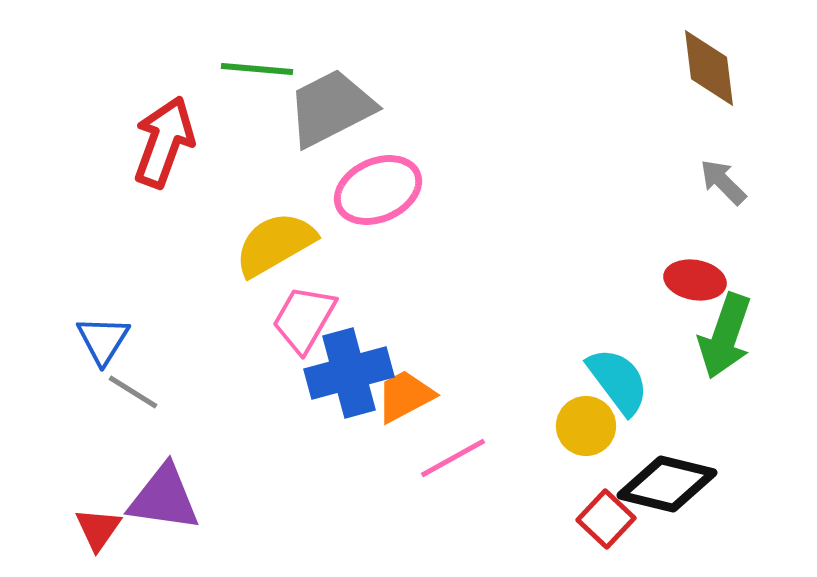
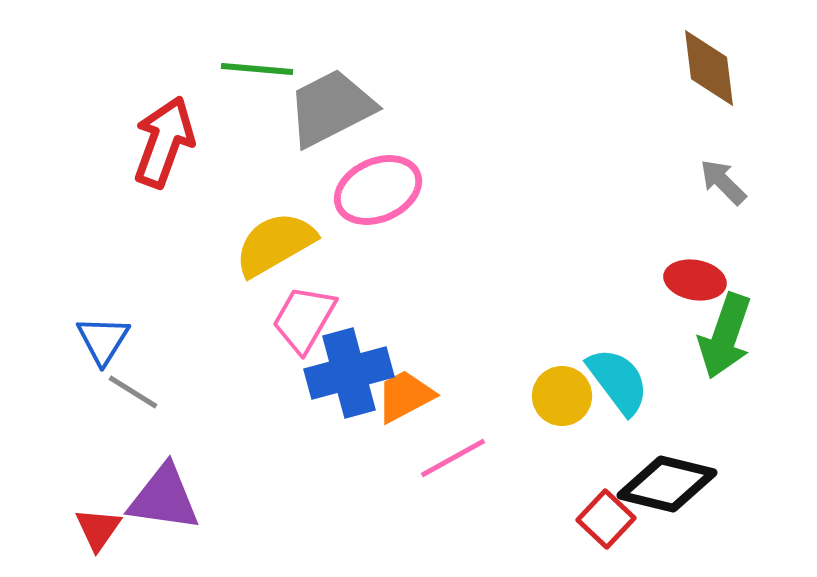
yellow circle: moved 24 px left, 30 px up
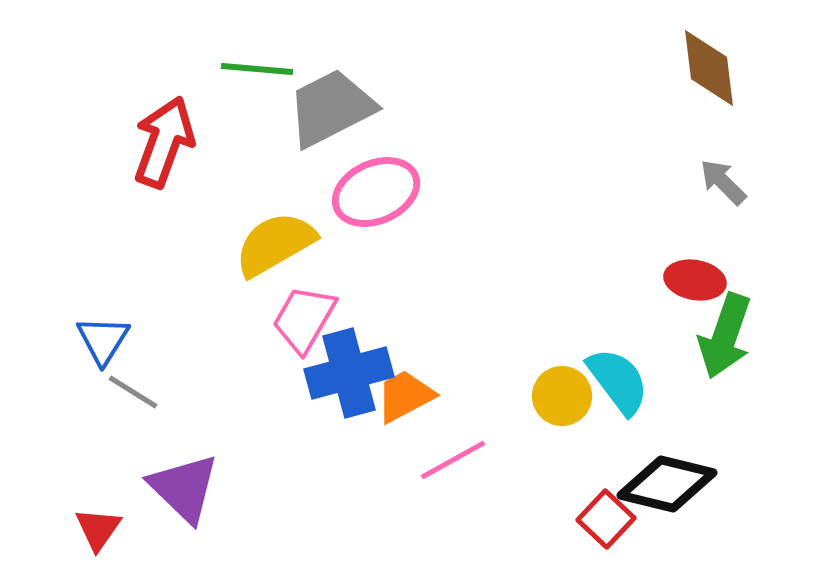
pink ellipse: moved 2 px left, 2 px down
pink line: moved 2 px down
purple triangle: moved 20 px right, 10 px up; rotated 36 degrees clockwise
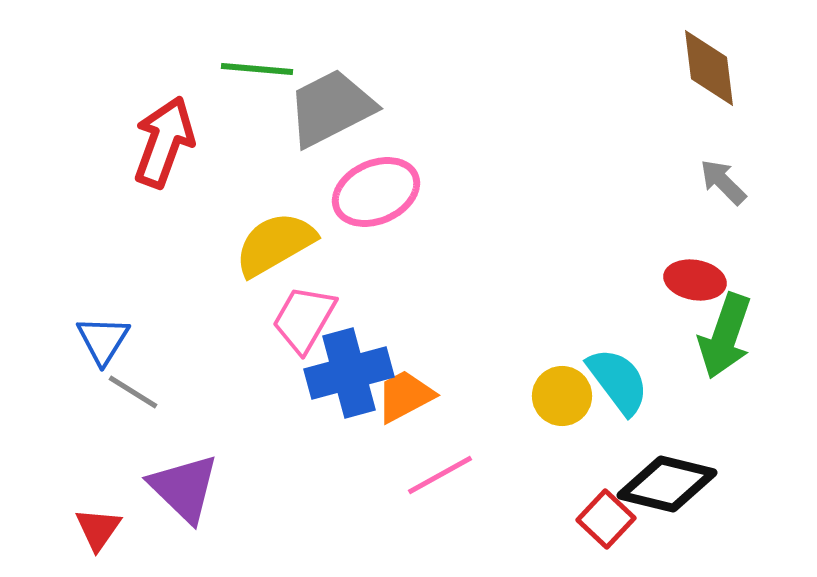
pink line: moved 13 px left, 15 px down
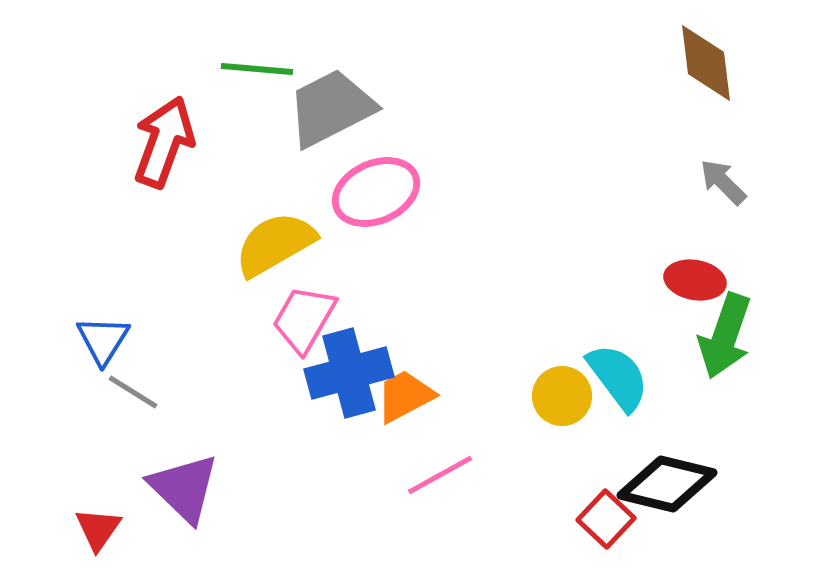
brown diamond: moved 3 px left, 5 px up
cyan semicircle: moved 4 px up
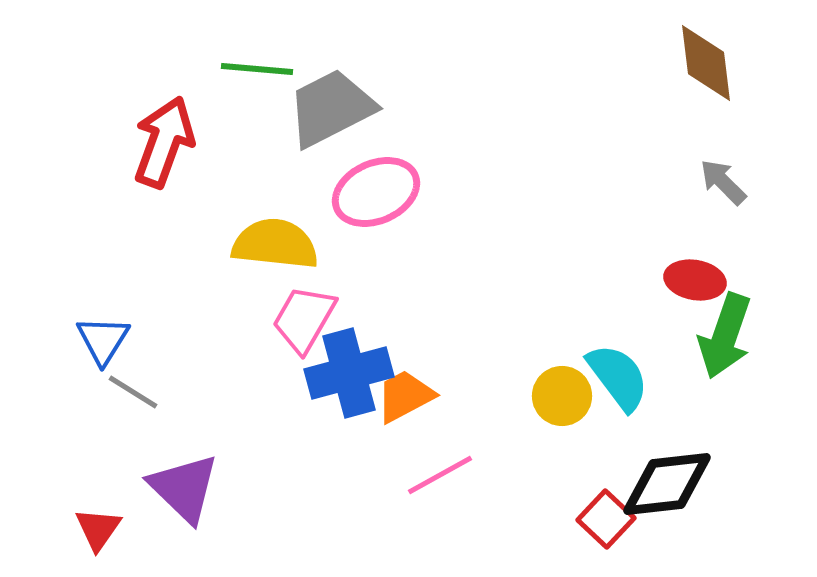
yellow semicircle: rotated 36 degrees clockwise
black diamond: rotated 20 degrees counterclockwise
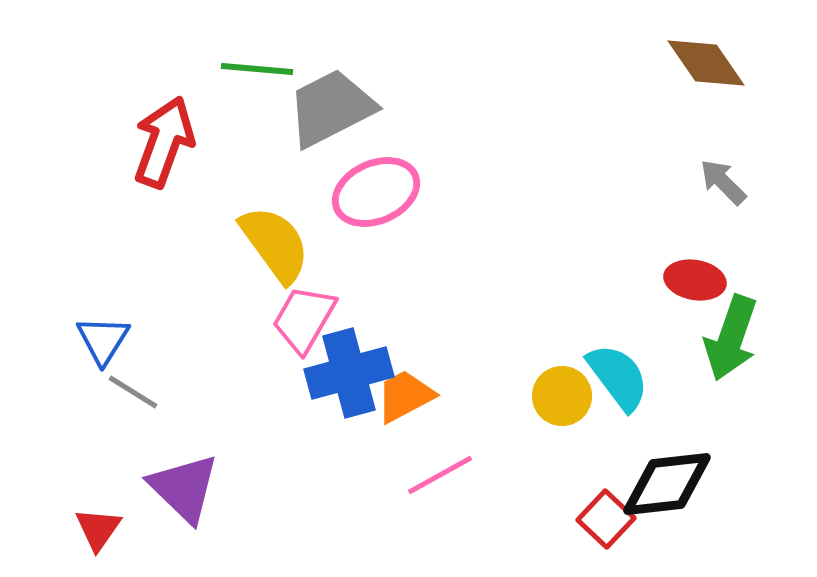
brown diamond: rotated 28 degrees counterclockwise
yellow semicircle: rotated 48 degrees clockwise
green arrow: moved 6 px right, 2 px down
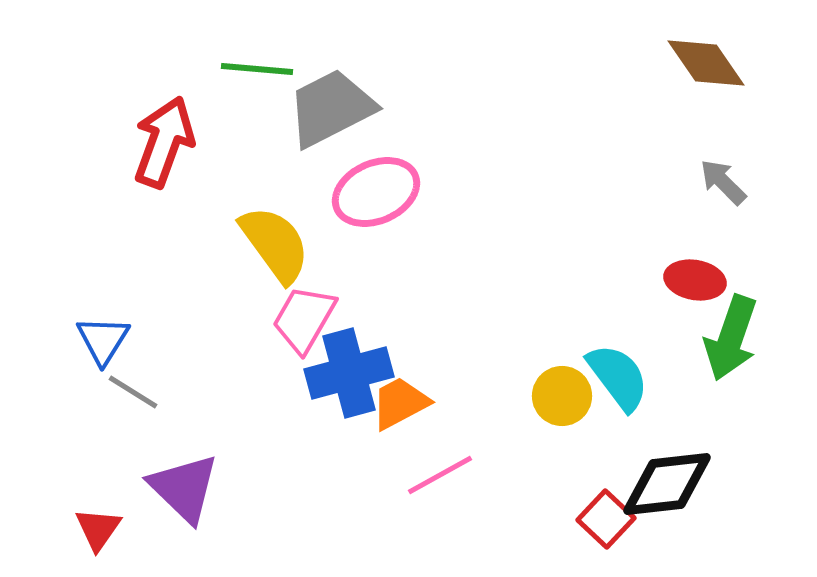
orange trapezoid: moved 5 px left, 7 px down
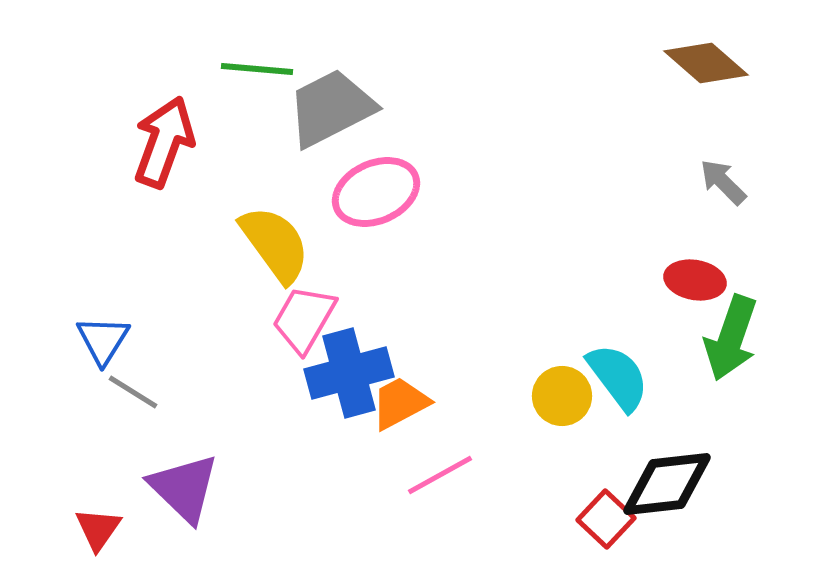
brown diamond: rotated 14 degrees counterclockwise
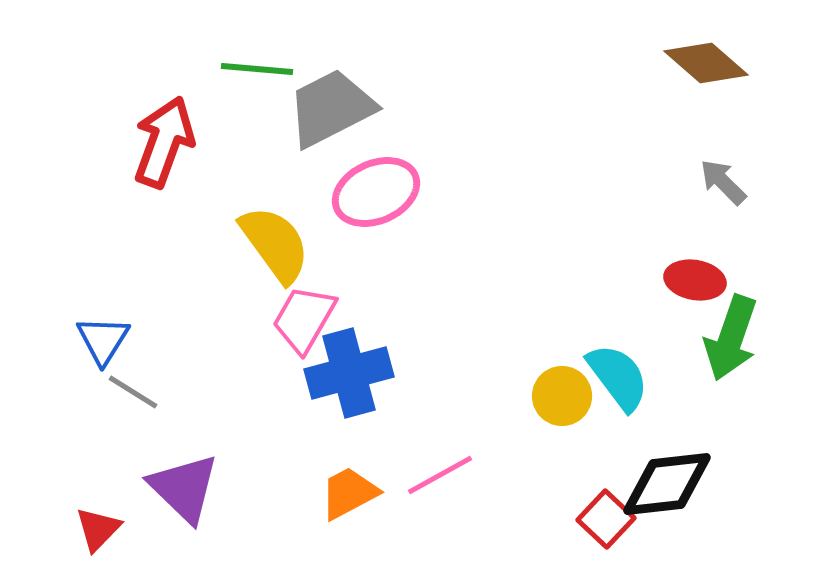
orange trapezoid: moved 51 px left, 90 px down
red triangle: rotated 9 degrees clockwise
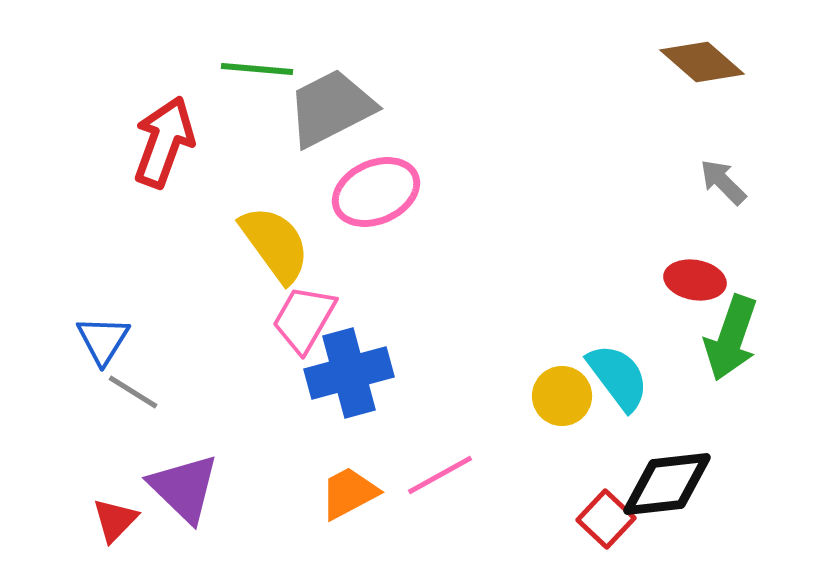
brown diamond: moved 4 px left, 1 px up
red triangle: moved 17 px right, 9 px up
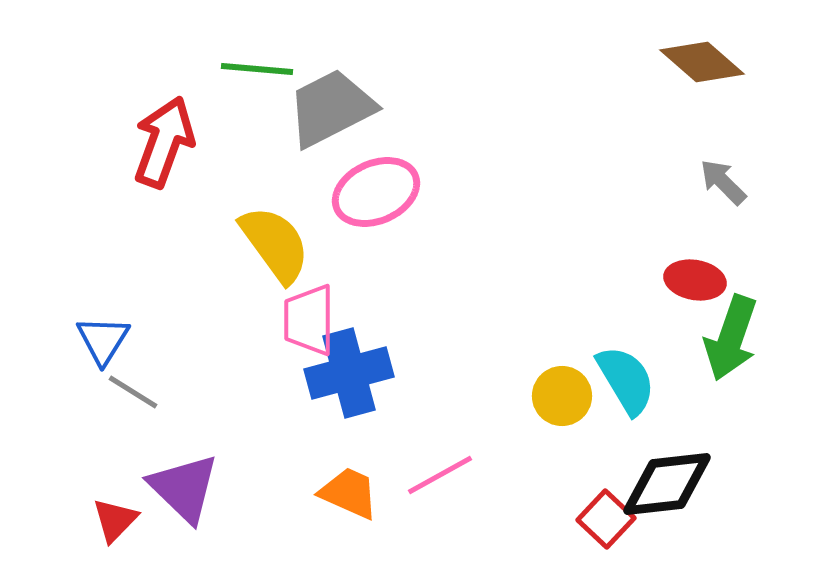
pink trapezoid: moved 5 px right, 1 px down; rotated 30 degrees counterclockwise
cyan semicircle: moved 8 px right, 3 px down; rotated 6 degrees clockwise
orange trapezoid: rotated 52 degrees clockwise
